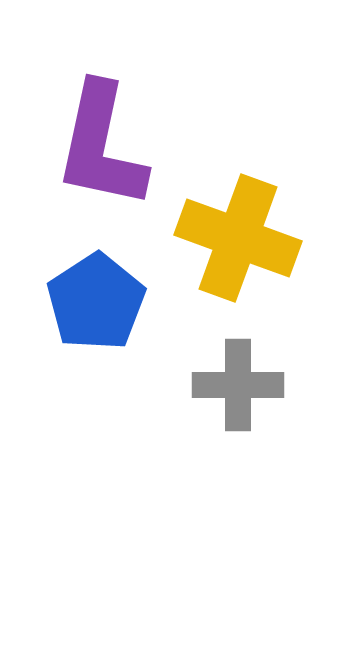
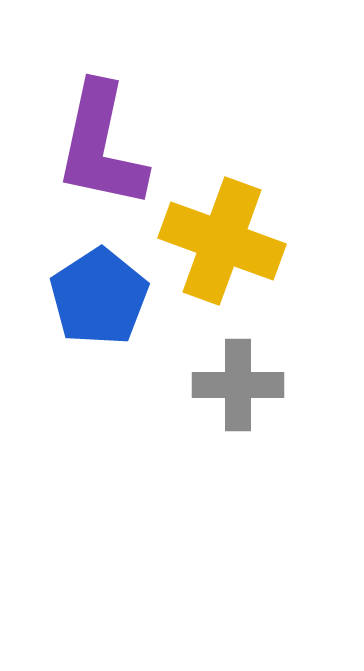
yellow cross: moved 16 px left, 3 px down
blue pentagon: moved 3 px right, 5 px up
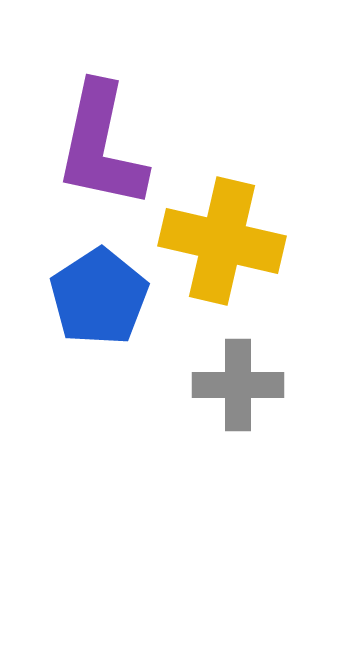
yellow cross: rotated 7 degrees counterclockwise
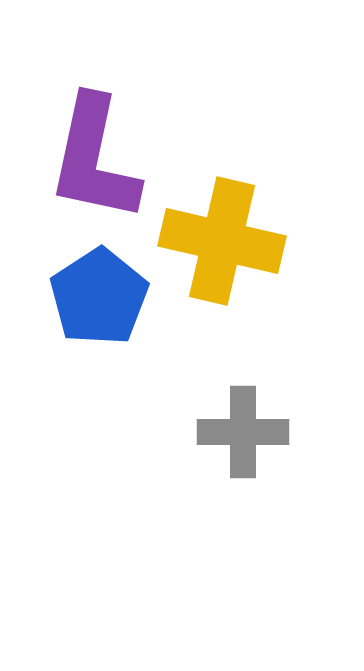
purple L-shape: moved 7 px left, 13 px down
gray cross: moved 5 px right, 47 px down
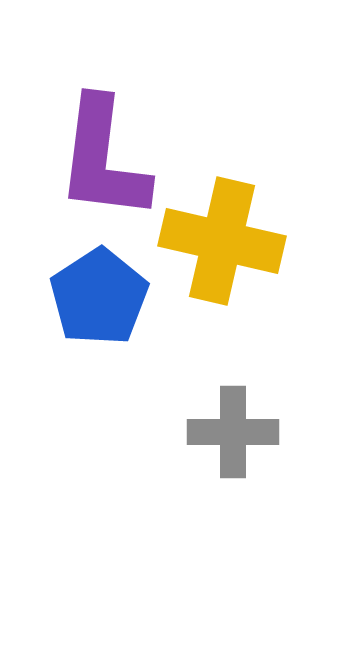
purple L-shape: moved 9 px right; rotated 5 degrees counterclockwise
gray cross: moved 10 px left
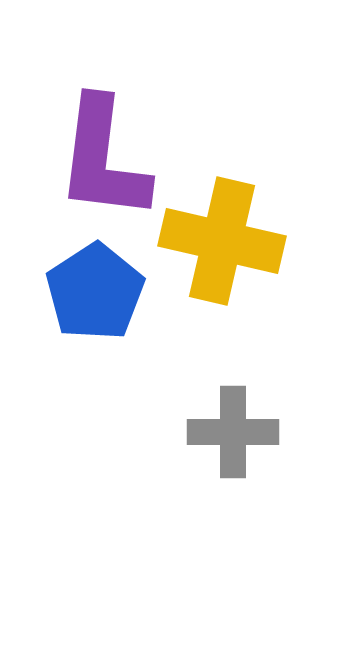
blue pentagon: moved 4 px left, 5 px up
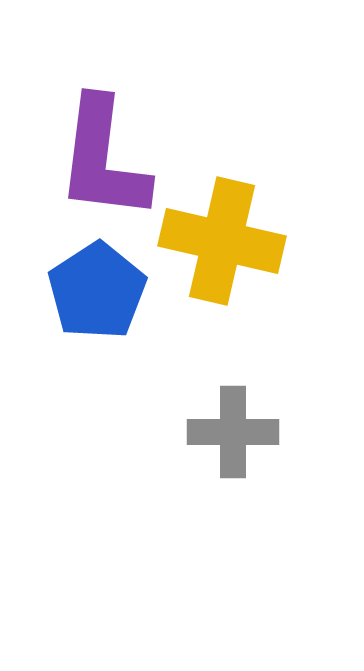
blue pentagon: moved 2 px right, 1 px up
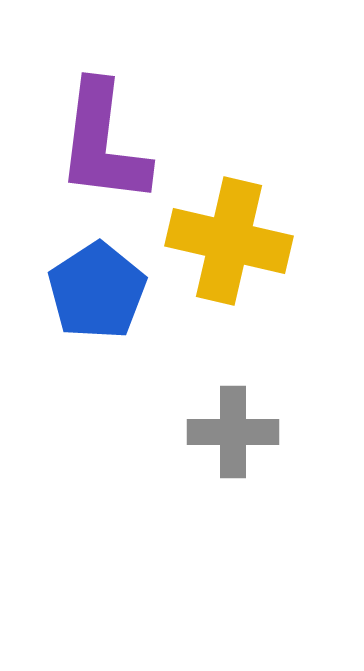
purple L-shape: moved 16 px up
yellow cross: moved 7 px right
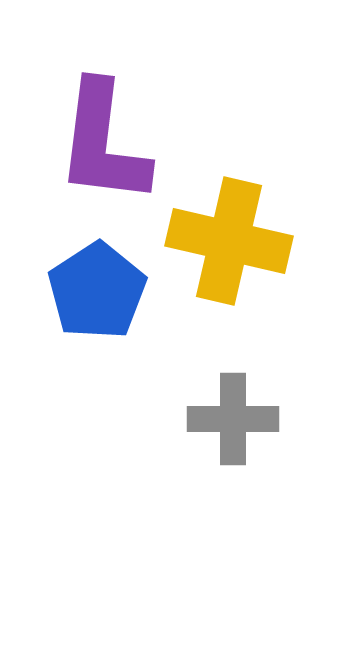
gray cross: moved 13 px up
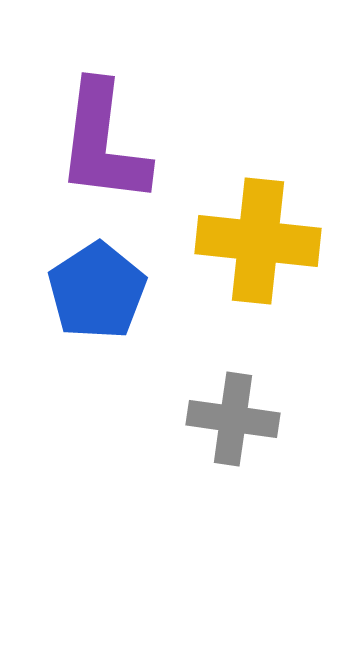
yellow cross: moved 29 px right; rotated 7 degrees counterclockwise
gray cross: rotated 8 degrees clockwise
